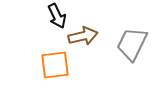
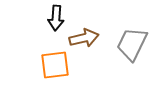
black arrow: moved 1 px left, 2 px down; rotated 30 degrees clockwise
brown arrow: moved 1 px right, 2 px down
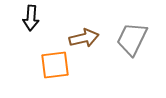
black arrow: moved 25 px left
gray trapezoid: moved 5 px up
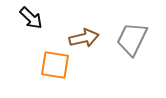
black arrow: rotated 50 degrees counterclockwise
orange square: rotated 16 degrees clockwise
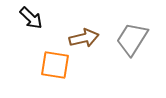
gray trapezoid: rotated 6 degrees clockwise
